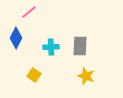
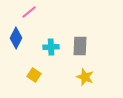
yellow star: moved 1 px left, 1 px down
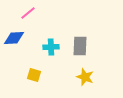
pink line: moved 1 px left, 1 px down
blue diamond: moved 2 px left; rotated 60 degrees clockwise
yellow square: rotated 16 degrees counterclockwise
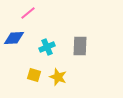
cyan cross: moved 4 px left; rotated 21 degrees counterclockwise
yellow star: moved 27 px left
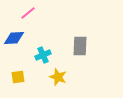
cyan cross: moved 4 px left, 8 px down
yellow square: moved 16 px left, 2 px down; rotated 24 degrees counterclockwise
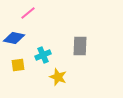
blue diamond: rotated 15 degrees clockwise
yellow square: moved 12 px up
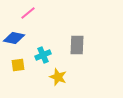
gray rectangle: moved 3 px left, 1 px up
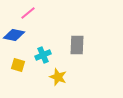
blue diamond: moved 3 px up
yellow square: rotated 24 degrees clockwise
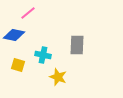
cyan cross: rotated 35 degrees clockwise
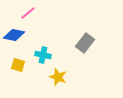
gray rectangle: moved 8 px right, 2 px up; rotated 36 degrees clockwise
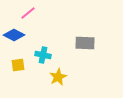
blue diamond: rotated 15 degrees clockwise
gray rectangle: rotated 54 degrees clockwise
yellow square: rotated 24 degrees counterclockwise
yellow star: rotated 24 degrees clockwise
